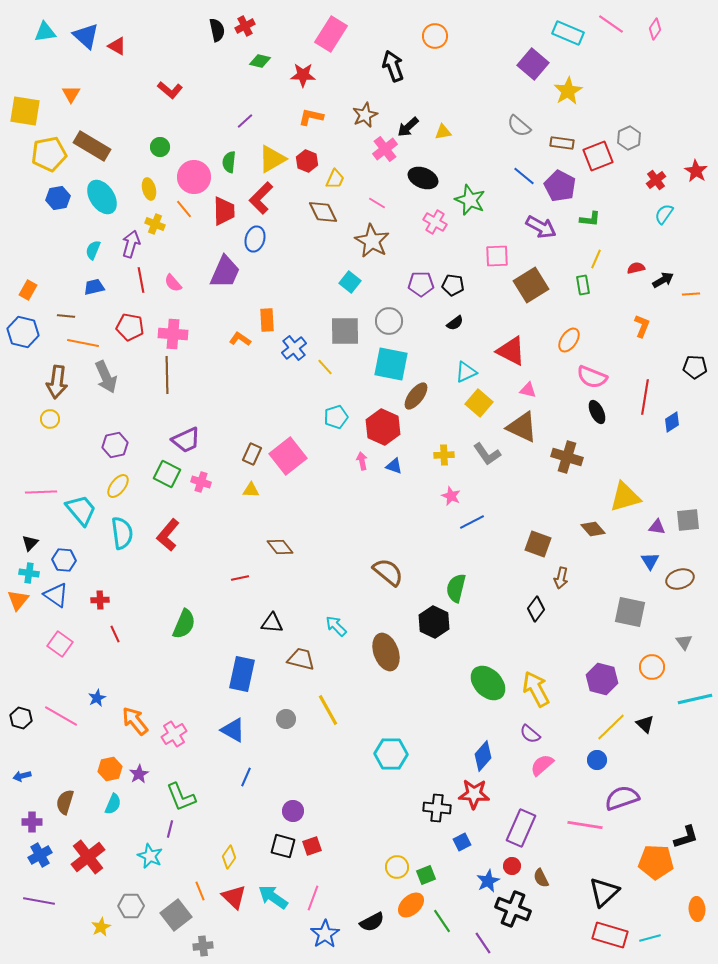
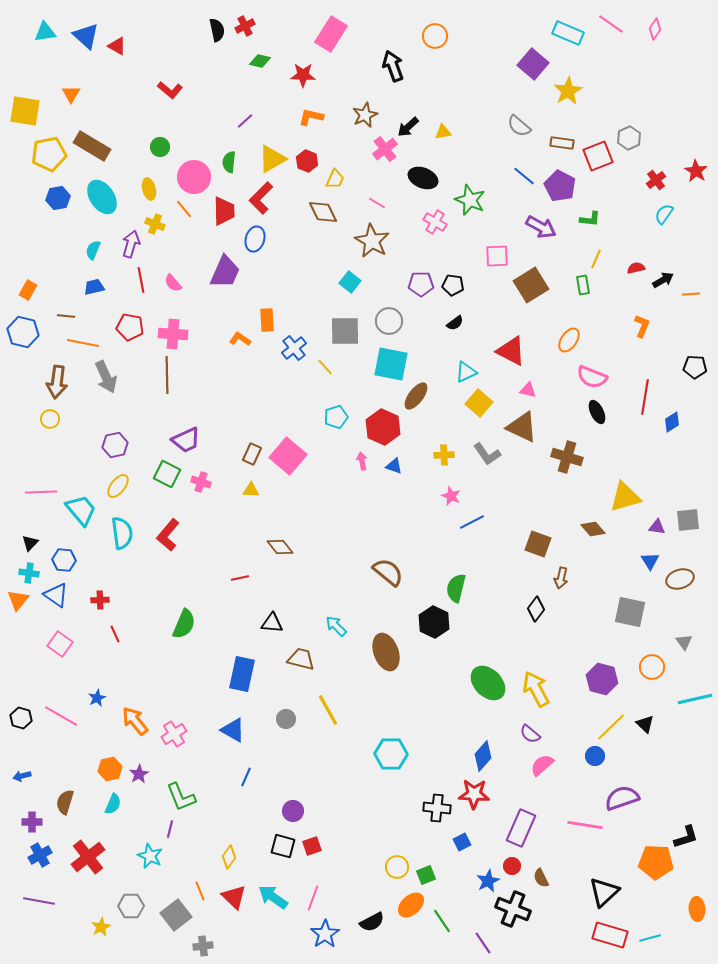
pink square at (288, 456): rotated 12 degrees counterclockwise
blue circle at (597, 760): moved 2 px left, 4 px up
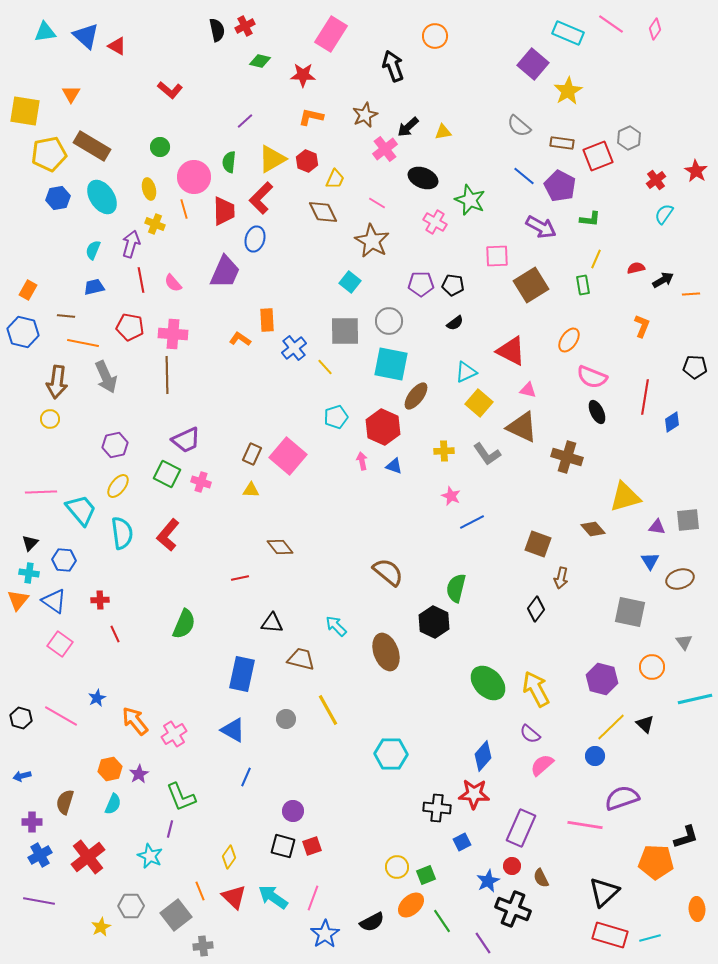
orange line at (184, 209): rotated 24 degrees clockwise
yellow cross at (444, 455): moved 4 px up
blue triangle at (56, 595): moved 2 px left, 6 px down
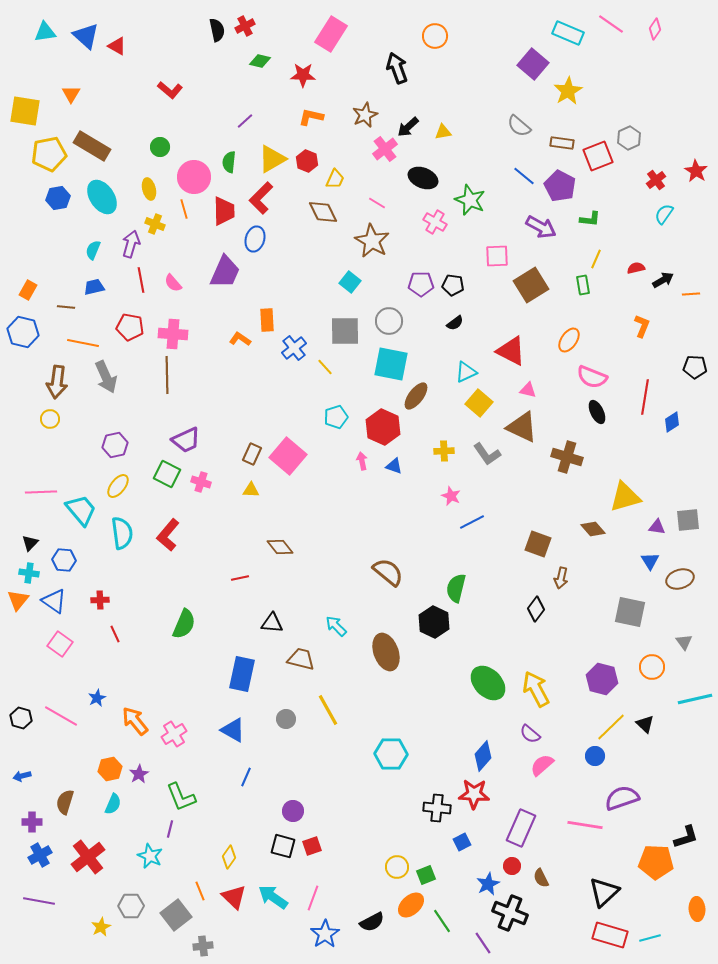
black arrow at (393, 66): moved 4 px right, 2 px down
brown line at (66, 316): moved 9 px up
blue star at (488, 881): moved 3 px down
black cross at (513, 909): moved 3 px left, 4 px down
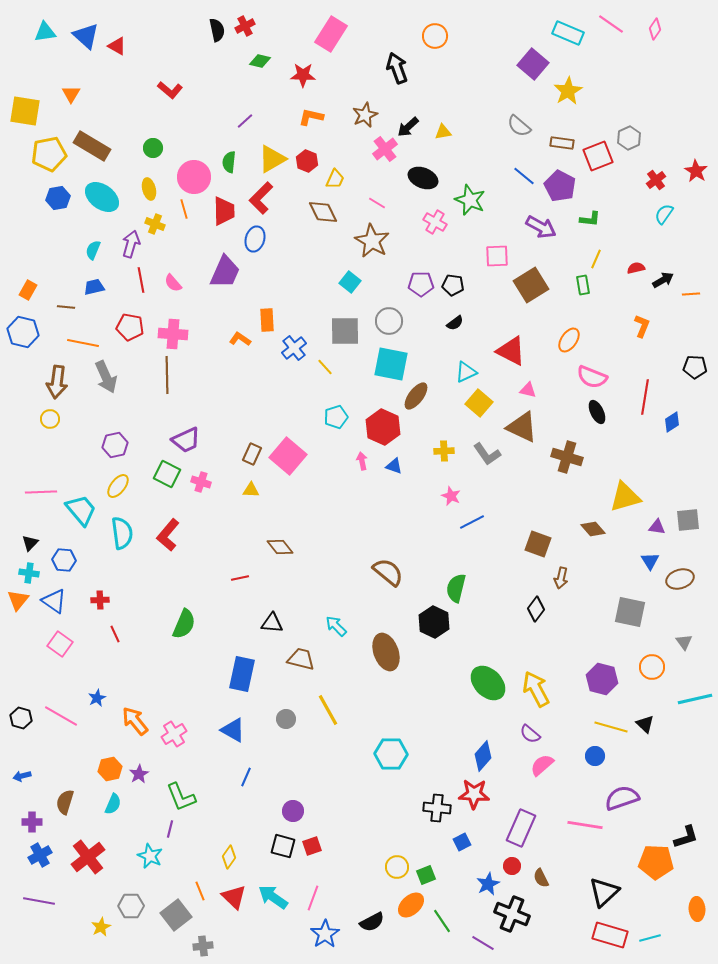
green circle at (160, 147): moved 7 px left, 1 px down
cyan ellipse at (102, 197): rotated 20 degrees counterclockwise
yellow line at (611, 727): rotated 60 degrees clockwise
black cross at (510, 913): moved 2 px right, 1 px down
purple line at (483, 943): rotated 25 degrees counterclockwise
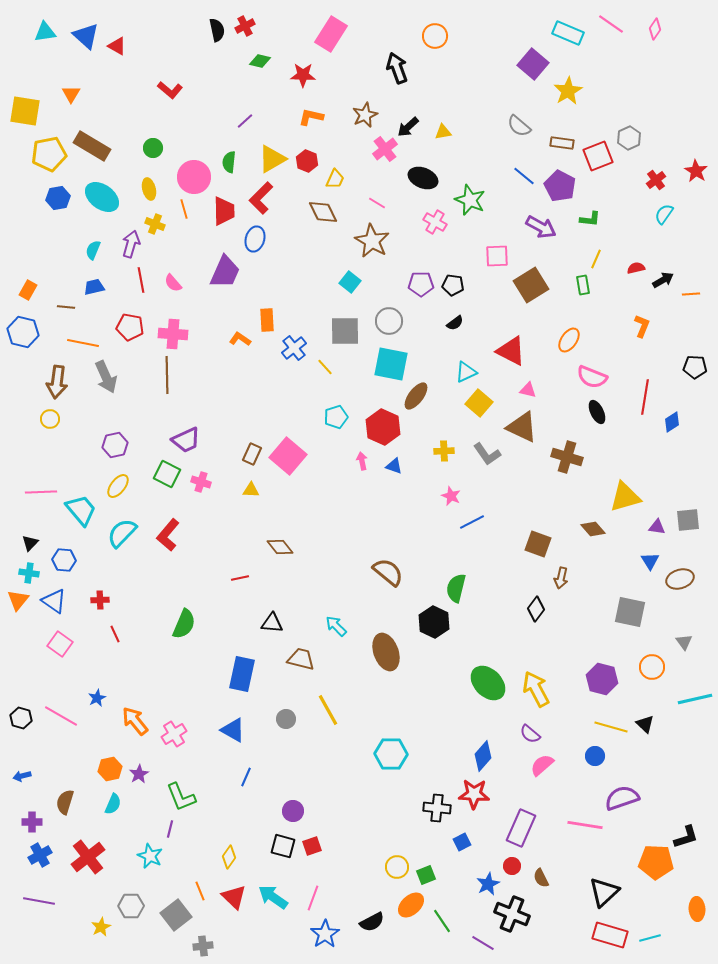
cyan semicircle at (122, 533): rotated 128 degrees counterclockwise
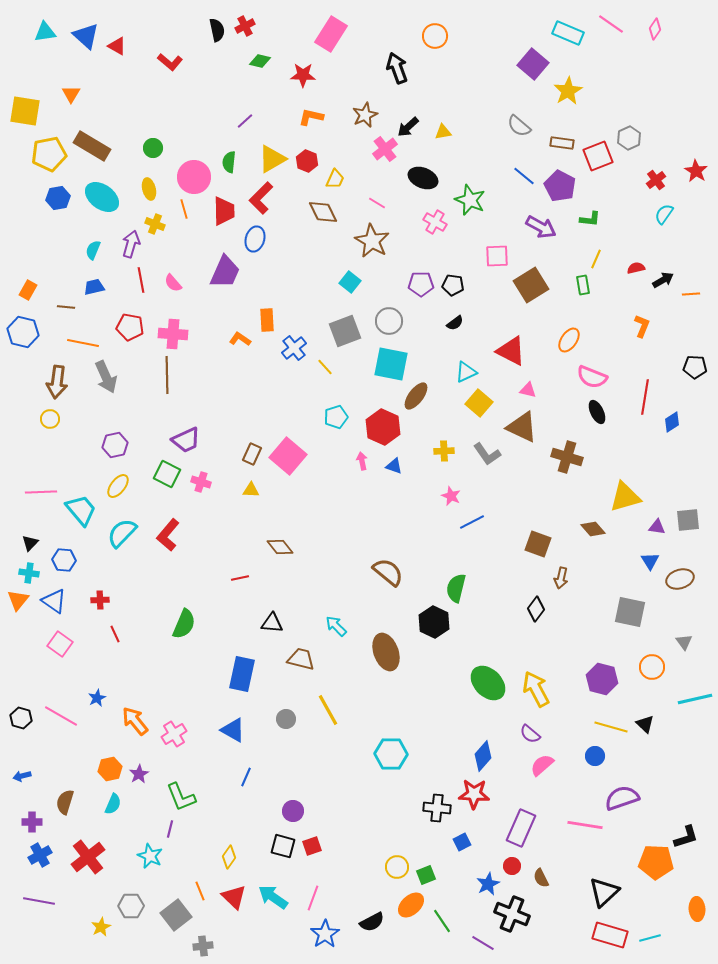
red L-shape at (170, 90): moved 28 px up
gray square at (345, 331): rotated 20 degrees counterclockwise
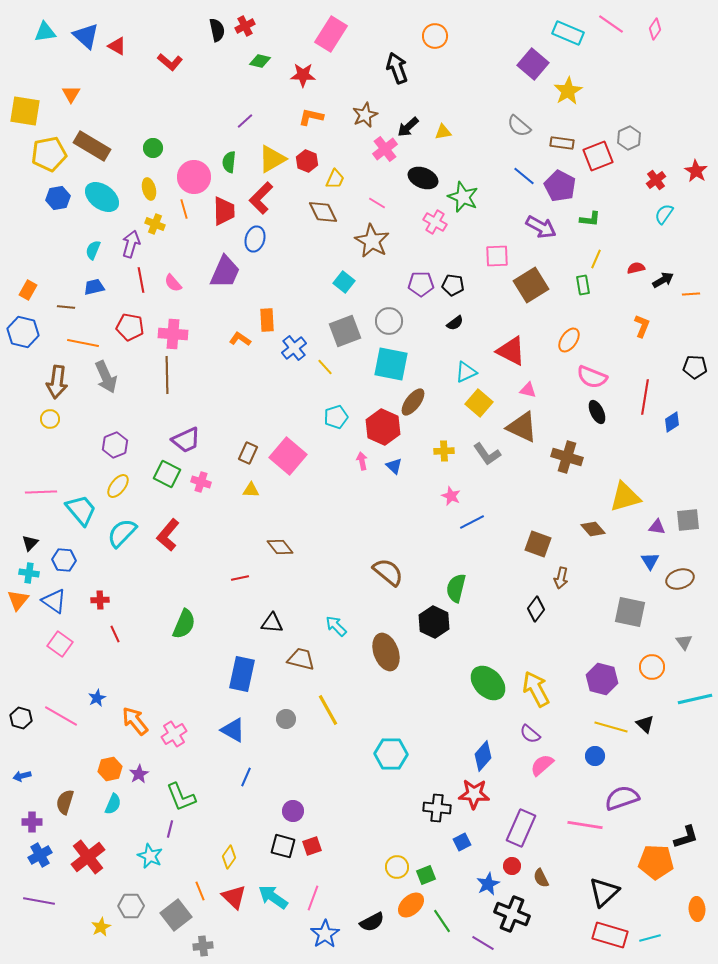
green star at (470, 200): moved 7 px left, 3 px up
cyan square at (350, 282): moved 6 px left
brown ellipse at (416, 396): moved 3 px left, 6 px down
purple hexagon at (115, 445): rotated 10 degrees counterclockwise
brown rectangle at (252, 454): moved 4 px left, 1 px up
blue triangle at (394, 466): rotated 24 degrees clockwise
